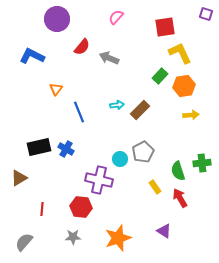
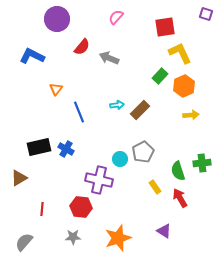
orange hexagon: rotated 15 degrees counterclockwise
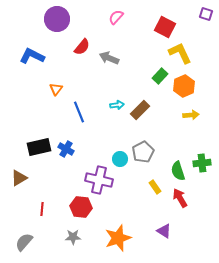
red square: rotated 35 degrees clockwise
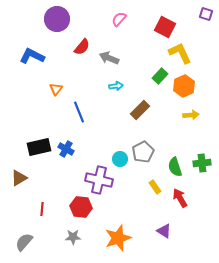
pink semicircle: moved 3 px right, 2 px down
cyan arrow: moved 1 px left, 19 px up
green semicircle: moved 3 px left, 4 px up
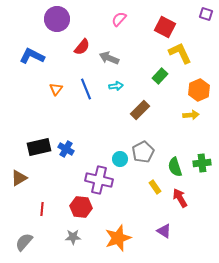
orange hexagon: moved 15 px right, 4 px down
blue line: moved 7 px right, 23 px up
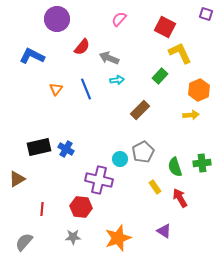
cyan arrow: moved 1 px right, 6 px up
brown triangle: moved 2 px left, 1 px down
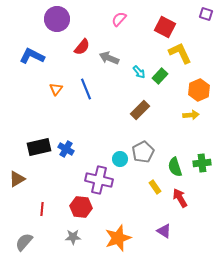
cyan arrow: moved 22 px right, 8 px up; rotated 56 degrees clockwise
